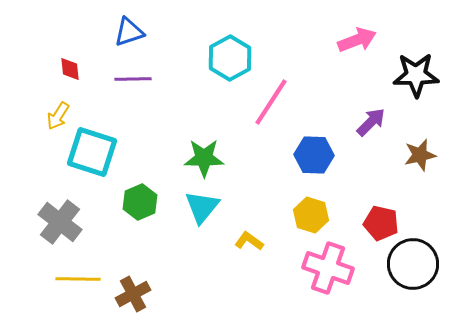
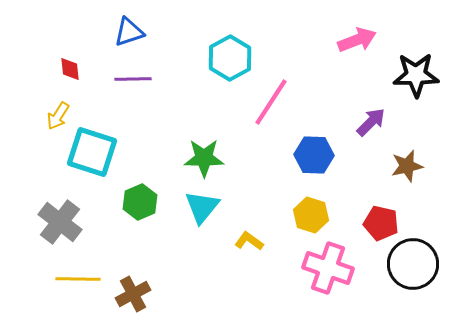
brown star: moved 13 px left, 11 px down
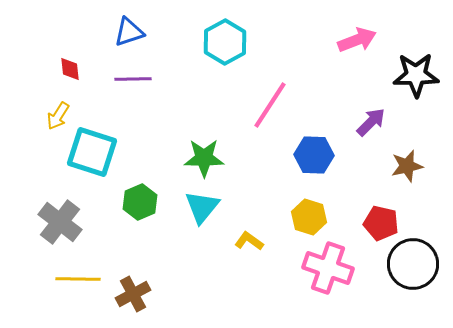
cyan hexagon: moved 5 px left, 16 px up
pink line: moved 1 px left, 3 px down
yellow hexagon: moved 2 px left, 2 px down
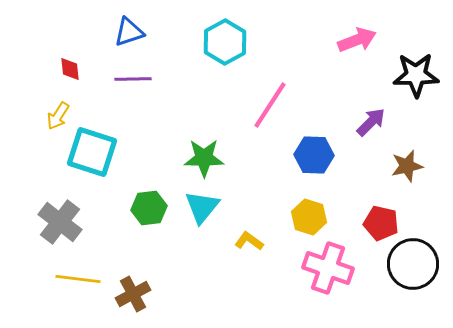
green hexagon: moved 9 px right, 6 px down; rotated 16 degrees clockwise
yellow line: rotated 6 degrees clockwise
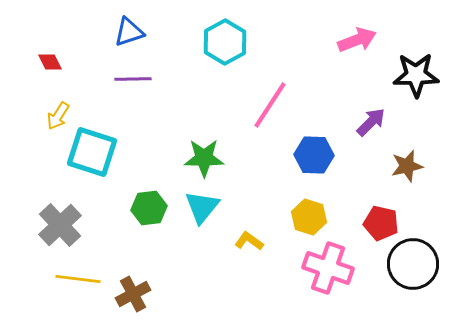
red diamond: moved 20 px left, 7 px up; rotated 20 degrees counterclockwise
gray cross: moved 3 px down; rotated 9 degrees clockwise
